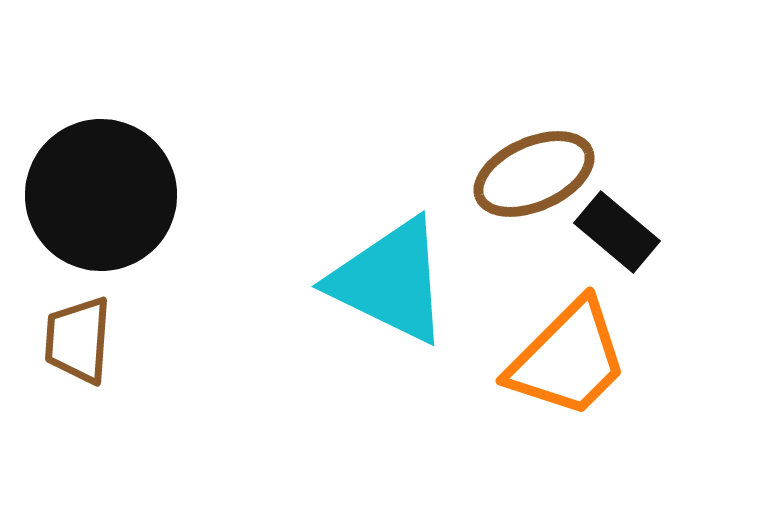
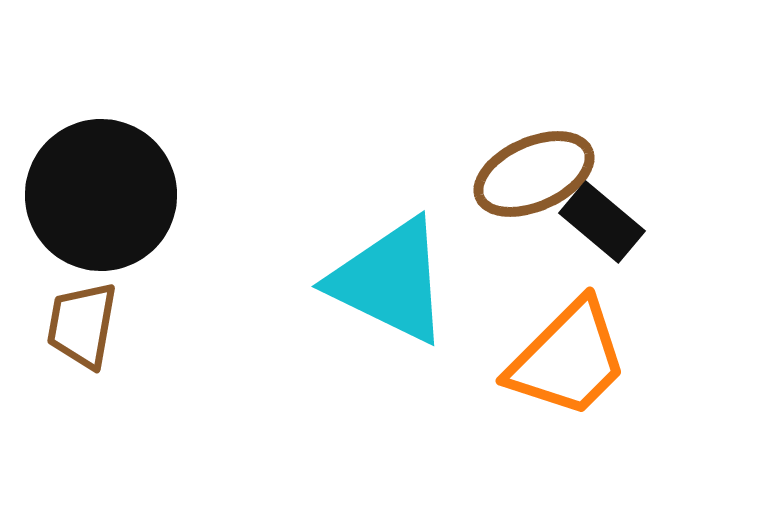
black rectangle: moved 15 px left, 10 px up
brown trapezoid: moved 4 px right, 15 px up; rotated 6 degrees clockwise
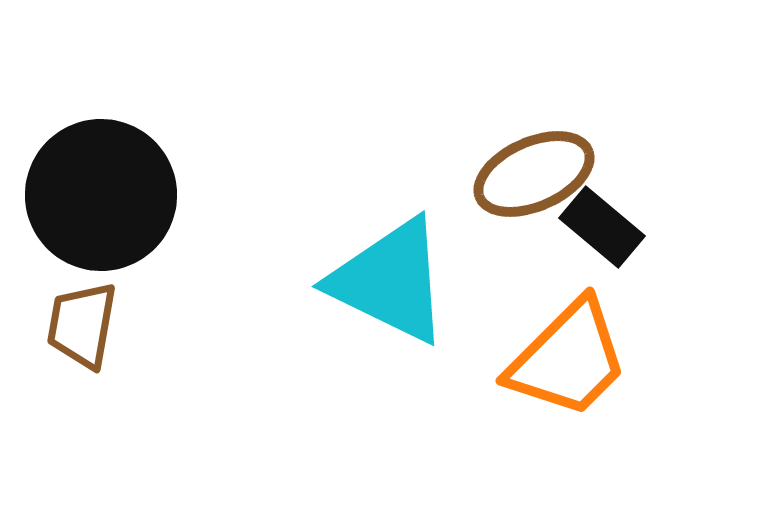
black rectangle: moved 5 px down
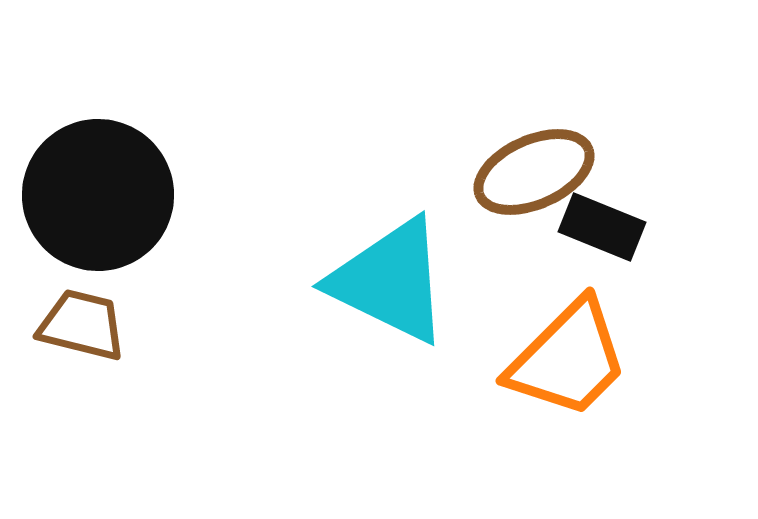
brown ellipse: moved 2 px up
black circle: moved 3 px left
black rectangle: rotated 18 degrees counterclockwise
brown trapezoid: rotated 94 degrees clockwise
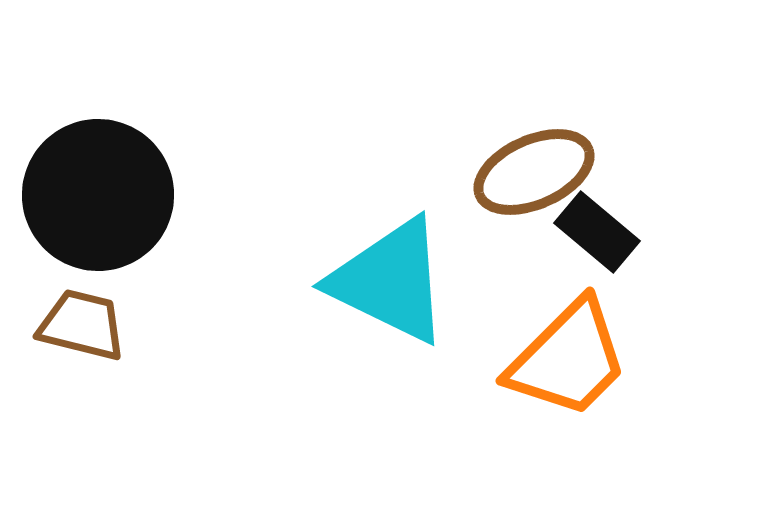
black rectangle: moved 5 px left, 5 px down; rotated 18 degrees clockwise
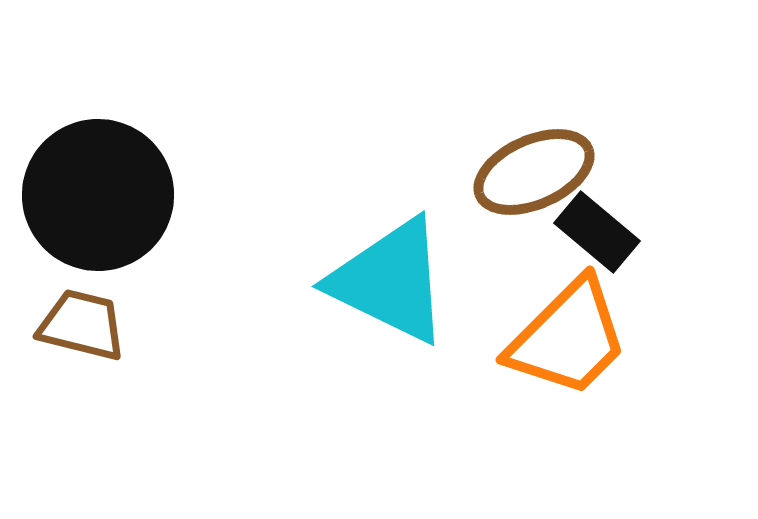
orange trapezoid: moved 21 px up
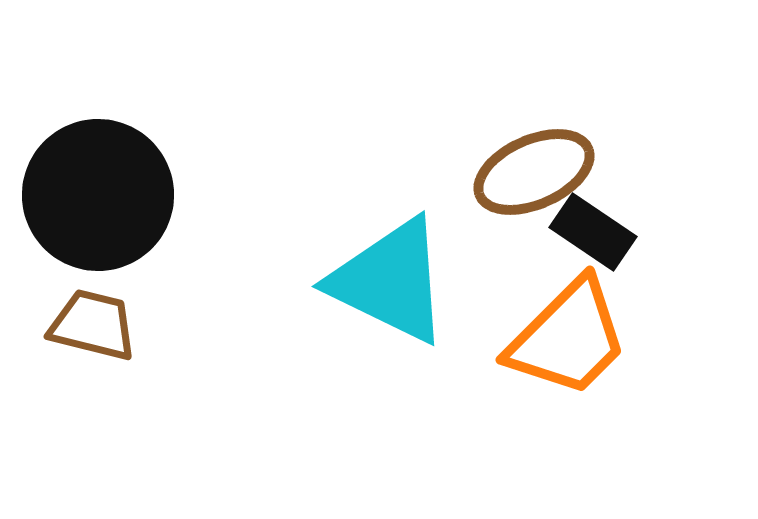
black rectangle: moved 4 px left; rotated 6 degrees counterclockwise
brown trapezoid: moved 11 px right
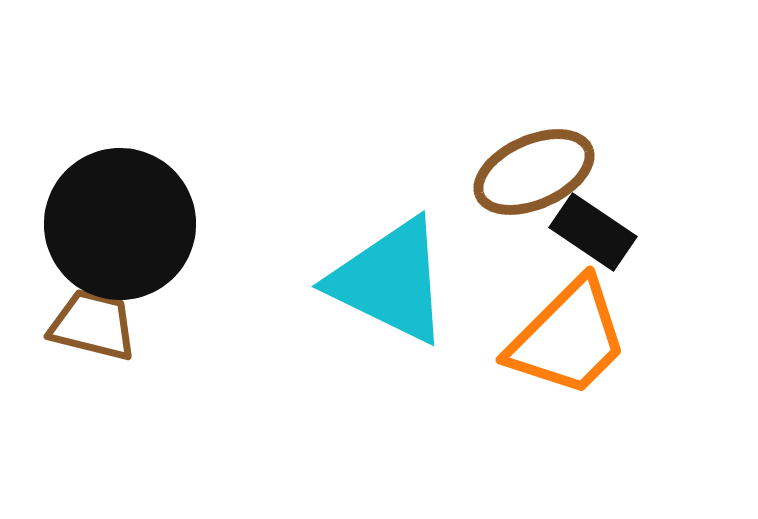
black circle: moved 22 px right, 29 px down
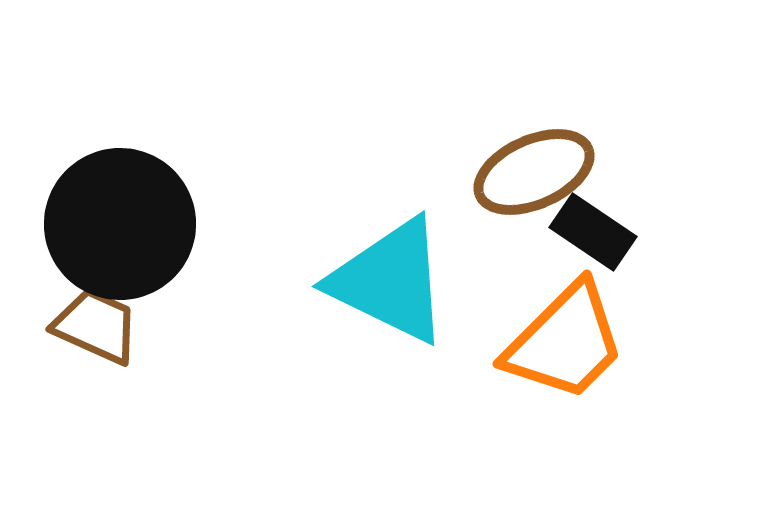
brown trapezoid: moved 3 px right, 1 px down; rotated 10 degrees clockwise
orange trapezoid: moved 3 px left, 4 px down
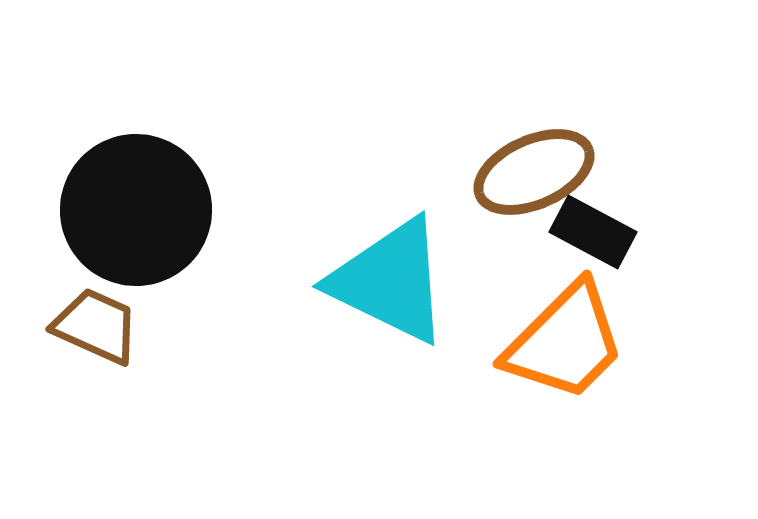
black circle: moved 16 px right, 14 px up
black rectangle: rotated 6 degrees counterclockwise
